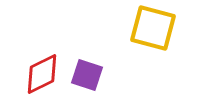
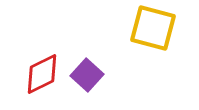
purple square: rotated 24 degrees clockwise
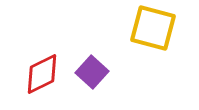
purple square: moved 5 px right, 3 px up
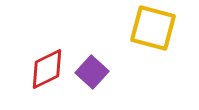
red diamond: moved 5 px right, 5 px up
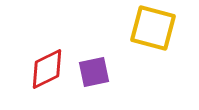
purple square: moved 2 px right; rotated 36 degrees clockwise
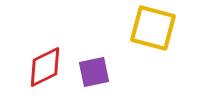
red diamond: moved 2 px left, 2 px up
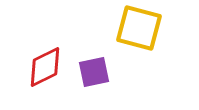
yellow square: moved 14 px left
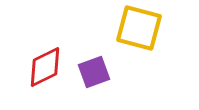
purple square: rotated 8 degrees counterclockwise
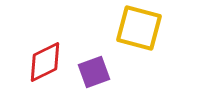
red diamond: moved 5 px up
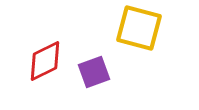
red diamond: moved 1 px up
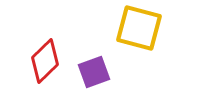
red diamond: rotated 18 degrees counterclockwise
